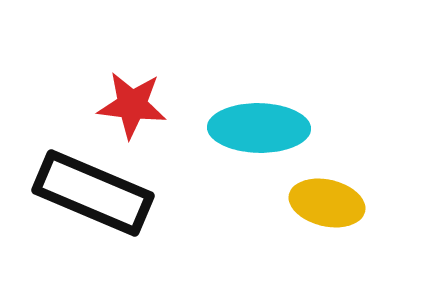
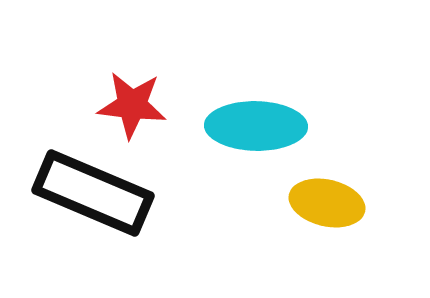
cyan ellipse: moved 3 px left, 2 px up
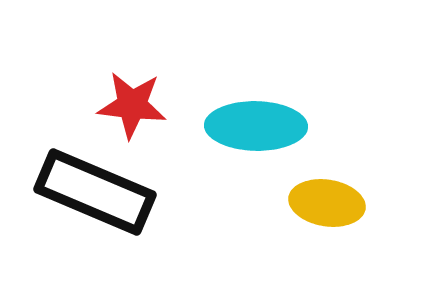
black rectangle: moved 2 px right, 1 px up
yellow ellipse: rotated 4 degrees counterclockwise
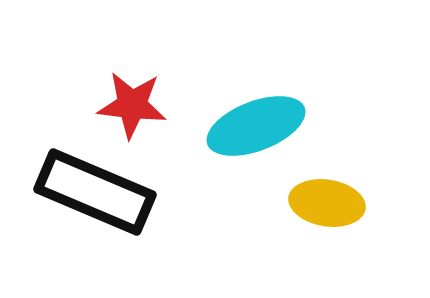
cyan ellipse: rotated 22 degrees counterclockwise
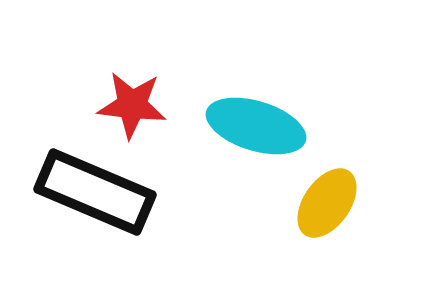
cyan ellipse: rotated 38 degrees clockwise
yellow ellipse: rotated 64 degrees counterclockwise
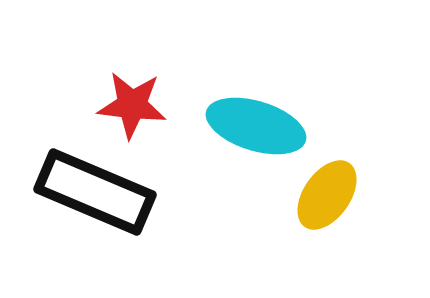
yellow ellipse: moved 8 px up
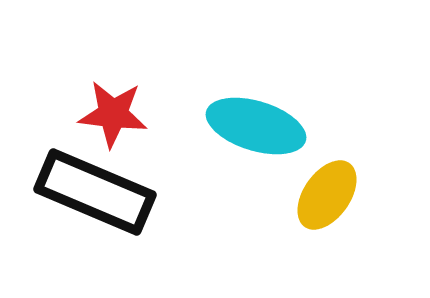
red star: moved 19 px left, 9 px down
